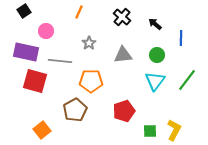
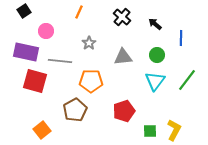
gray triangle: moved 2 px down
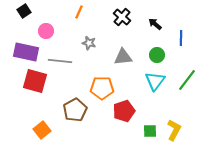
gray star: rotated 24 degrees counterclockwise
orange pentagon: moved 11 px right, 7 px down
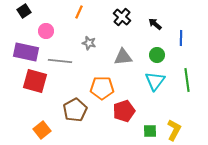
green line: rotated 45 degrees counterclockwise
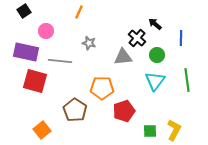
black cross: moved 15 px right, 21 px down
brown pentagon: rotated 10 degrees counterclockwise
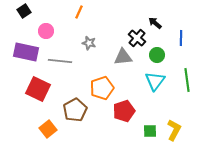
black arrow: moved 1 px up
red square: moved 3 px right, 8 px down; rotated 10 degrees clockwise
orange pentagon: rotated 20 degrees counterclockwise
brown pentagon: rotated 10 degrees clockwise
orange square: moved 6 px right, 1 px up
